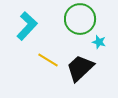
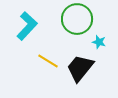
green circle: moved 3 px left
yellow line: moved 1 px down
black trapezoid: rotated 8 degrees counterclockwise
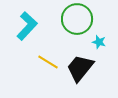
yellow line: moved 1 px down
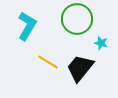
cyan L-shape: rotated 12 degrees counterclockwise
cyan star: moved 2 px right, 1 px down
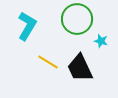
cyan star: moved 2 px up
black trapezoid: rotated 64 degrees counterclockwise
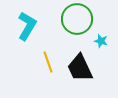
yellow line: rotated 40 degrees clockwise
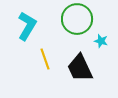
yellow line: moved 3 px left, 3 px up
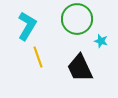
yellow line: moved 7 px left, 2 px up
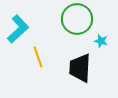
cyan L-shape: moved 9 px left, 3 px down; rotated 16 degrees clockwise
black trapezoid: rotated 28 degrees clockwise
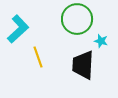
black trapezoid: moved 3 px right, 3 px up
